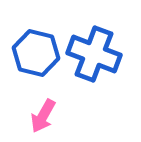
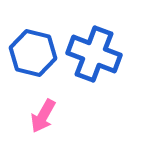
blue hexagon: moved 3 px left
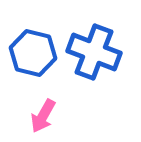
blue cross: moved 2 px up
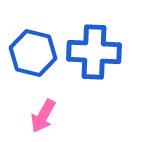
blue cross: rotated 18 degrees counterclockwise
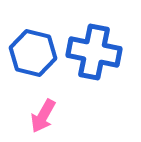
blue cross: rotated 8 degrees clockwise
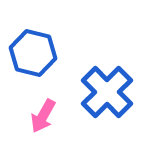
blue cross: moved 13 px right, 40 px down; rotated 34 degrees clockwise
